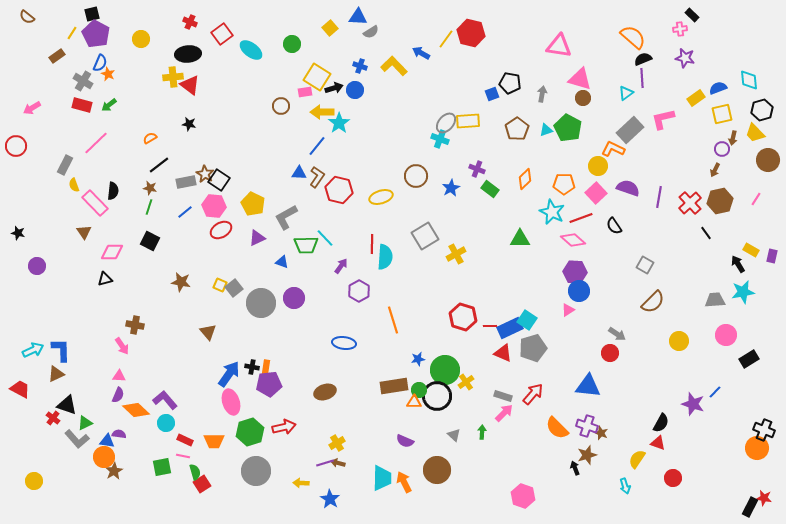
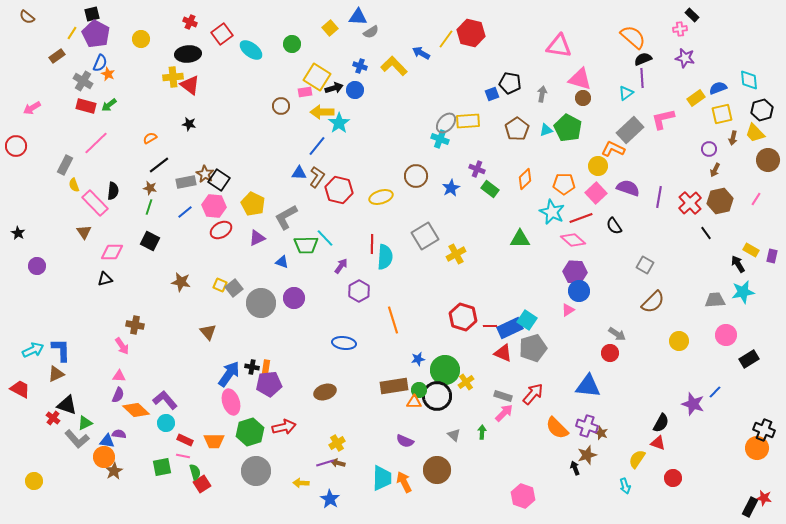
red rectangle at (82, 105): moved 4 px right, 1 px down
purple circle at (722, 149): moved 13 px left
black star at (18, 233): rotated 16 degrees clockwise
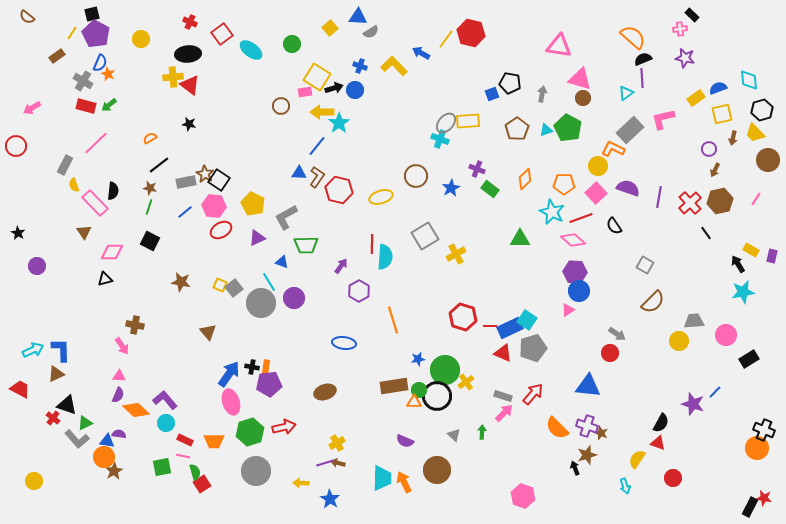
cyan line at (325, 238): moved 56 px left, 44 px down; rotated 12 degrees clockwise
gray trapezoid at (715, 300): moved 21 px left, 21 px down
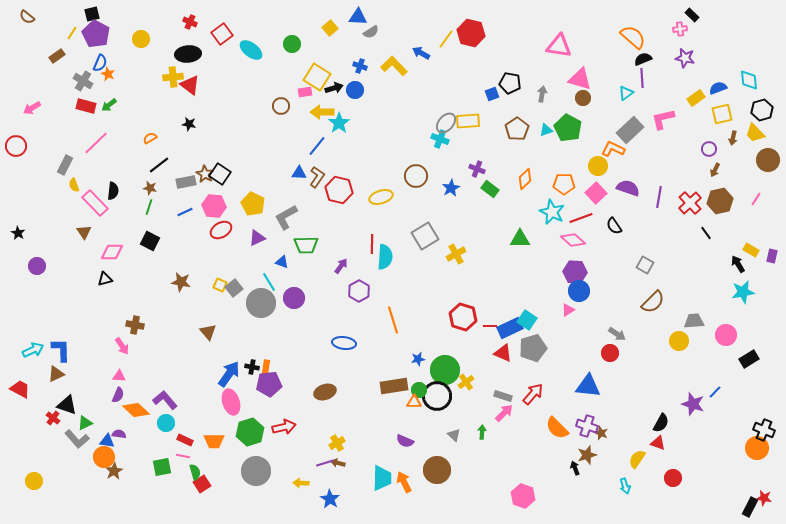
black square at (219, 180): moved 1 px right, 6 px up
blue line at (185, 212): rotated 14 degrees clockwise
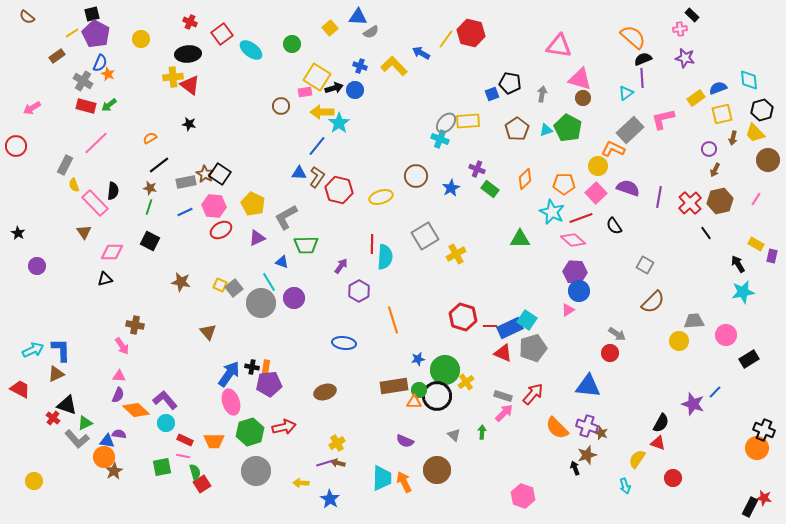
yellow line at (72, 33): rotated 24 degrees clockwise
yellow rectangle at (751, 250): moved 5 px right, 6 px up
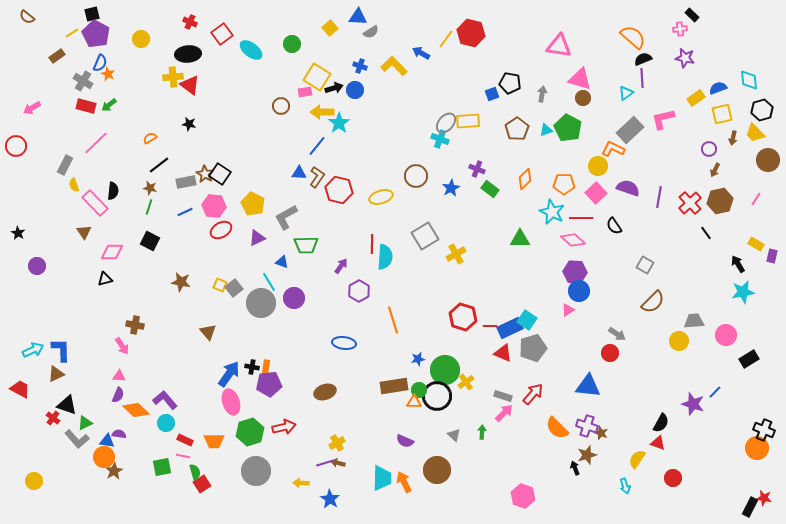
red line at (581, 218): rotated 20 degrees clockwise
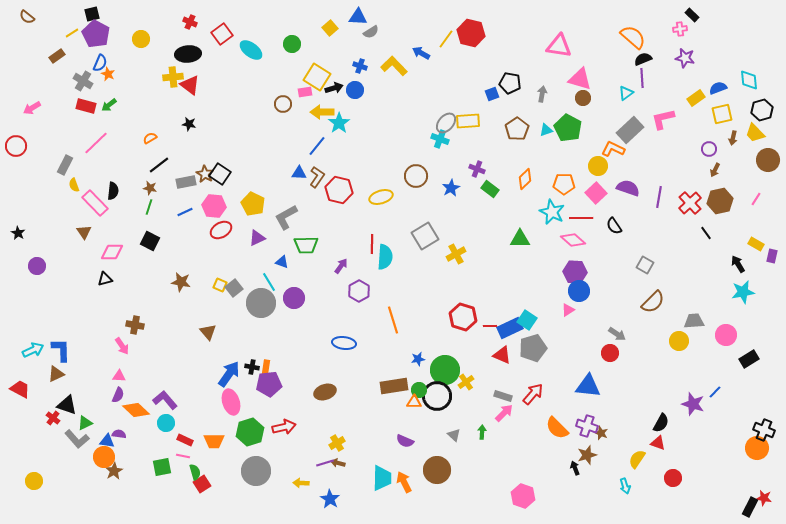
brown circle at (281, 106): moved 2 px right, 2 px up
red triangle at (503, 353): moved 1 px left, 2 px down
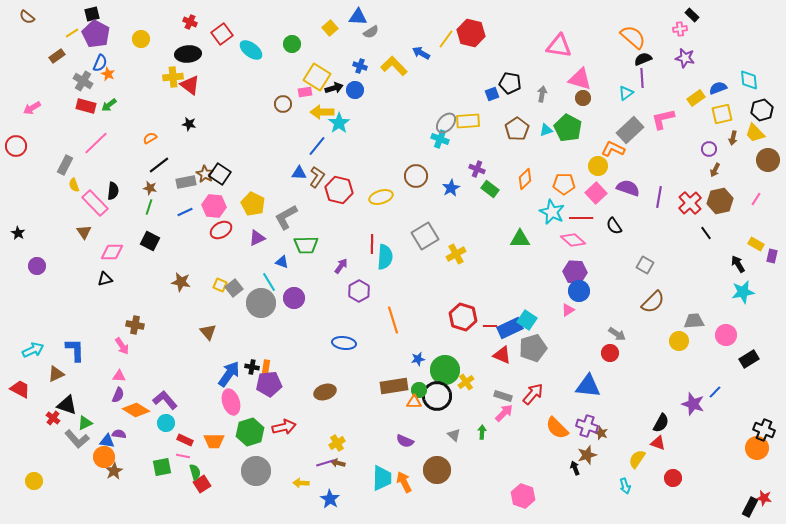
blue L-shape at (61, 350): moved 14 px right
orange diamond at (136, 410): rotated 12 degrees counterclockwise
